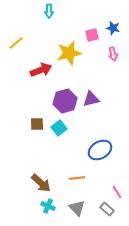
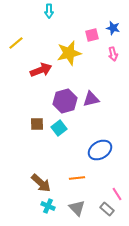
pink line: moved 2 px down
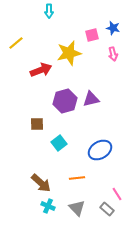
cyan square: moved 15 px down
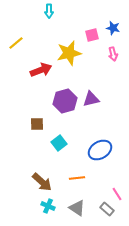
brown arrow: moved 1 px right, 1 px up
gray triangle: rotated 12 degrees counterclockwise
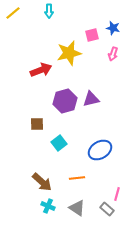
yellow line: moved 3 px left, 30 px up
pink arrow: rotated 32 degrees clockwise
pink line: rotated 48 degrees clockwise
